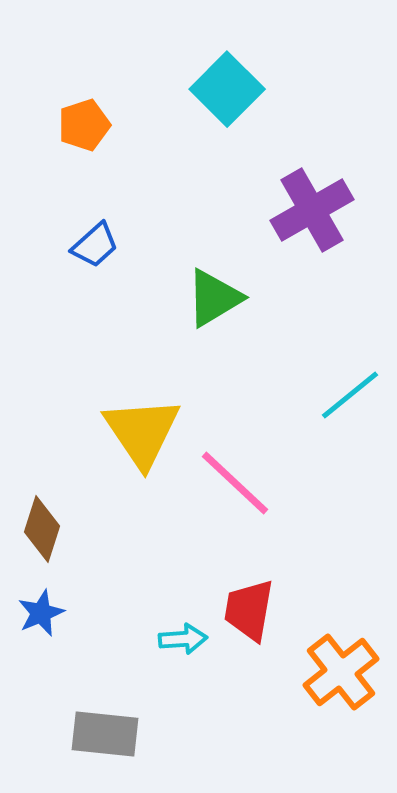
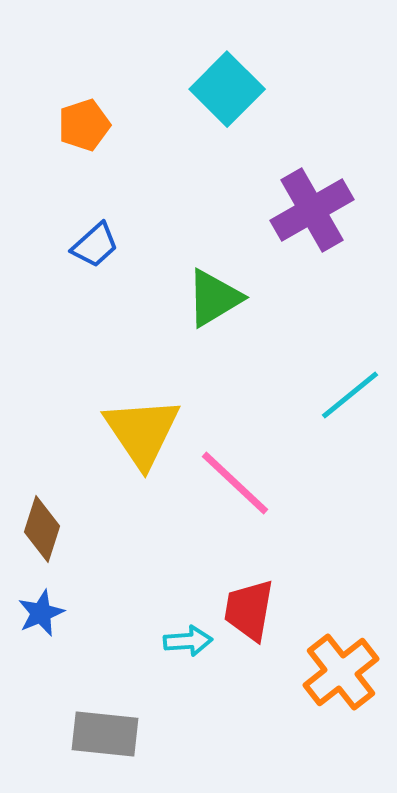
cyan arrow: moved 5 px right, 2 px down
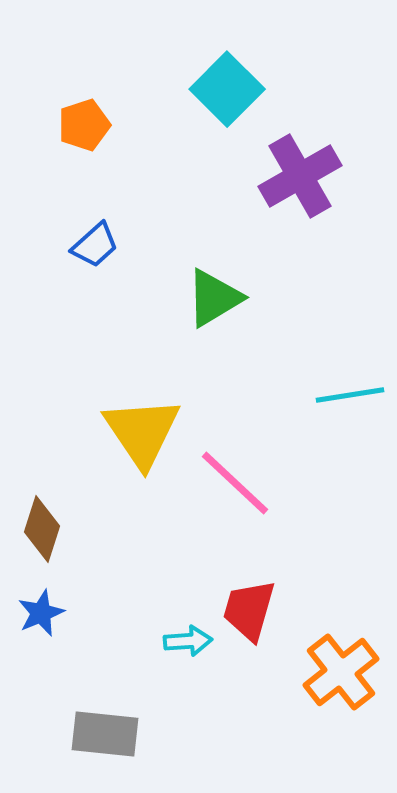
purple cross: moved 12 px left, 34 px up
cyan line: rotated 30 degrees clockwise
red trapezoid: rotated 6 degrees clockwise
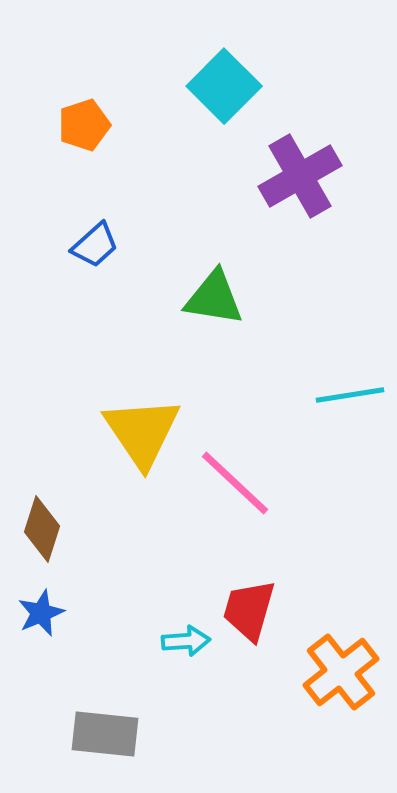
cyan square: moved 3 px left, 3 px up
green triangle: rotated 40 degrees clockwise
cyan arrow: moved 2 px left
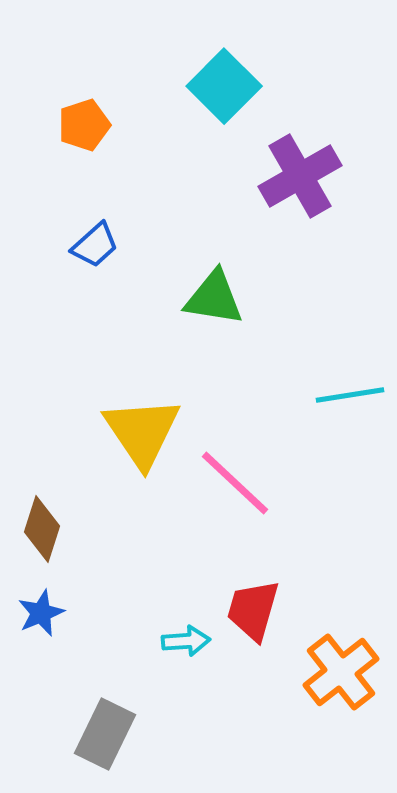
red trapezoid: moved 4 px right
gray rectangle: rotated 70 degrees counterclockwise
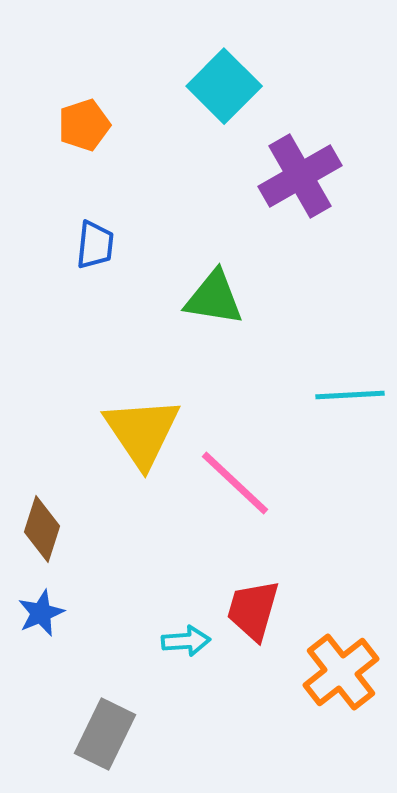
blue trapezoid: rotated 42 degrees counterclockwise
cyan line: rotated 6 degrees clockwise
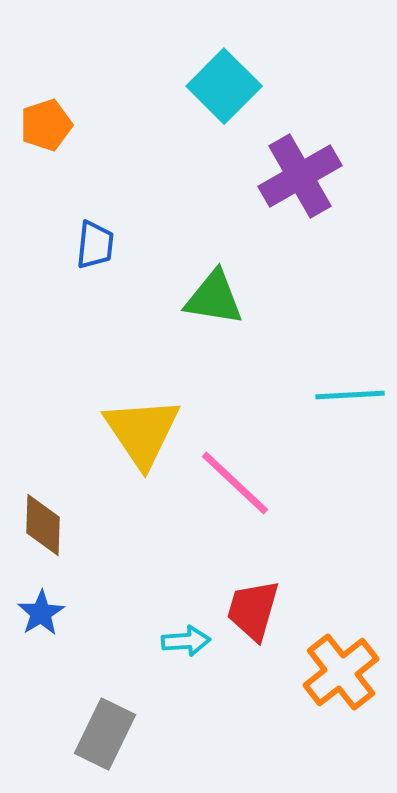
orange pentagon: moved 38 px left
brown diamond: moved 1 px right, 4 px up; rotated 16 degrees counterclockwise
blue star: rotated 9 degrees counterclockwise
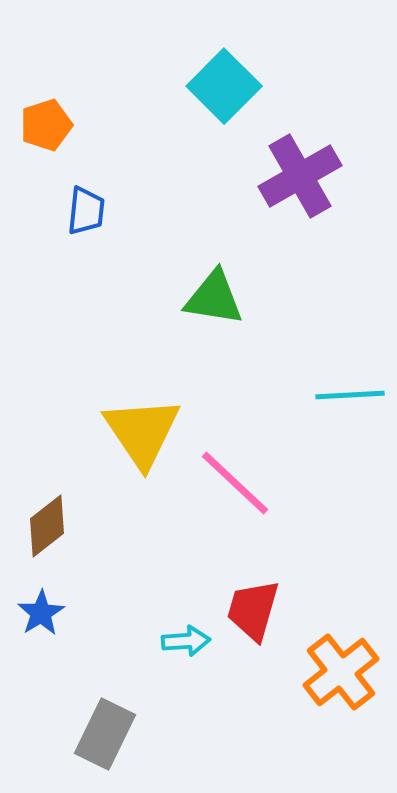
blue trapezoid: moved 9 px left, 34 px up
brown diamond: moved 4 px right, 1 px down; rotated 50 degrees clockwise
